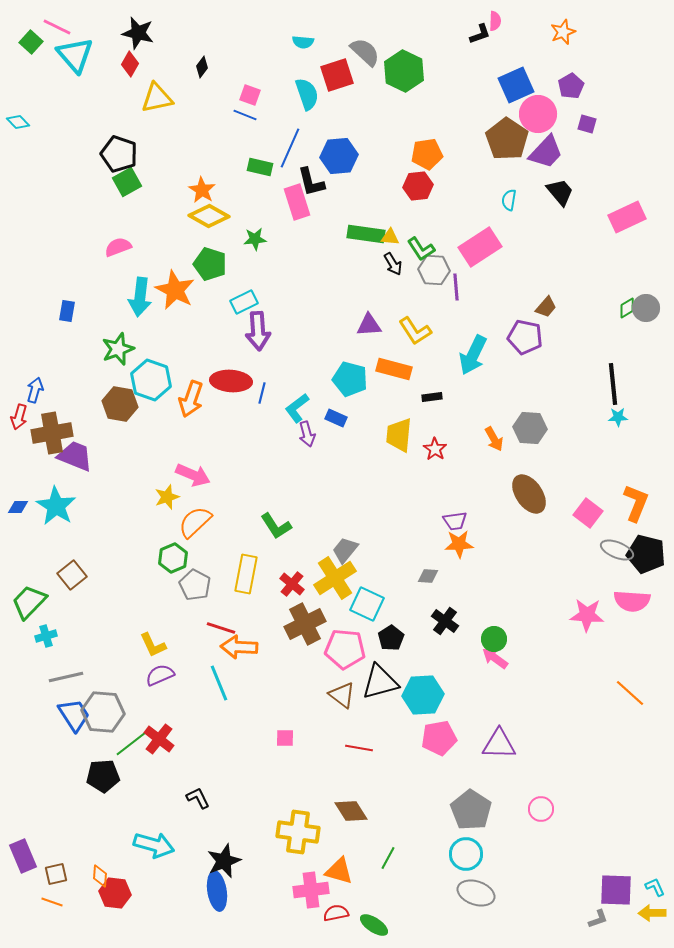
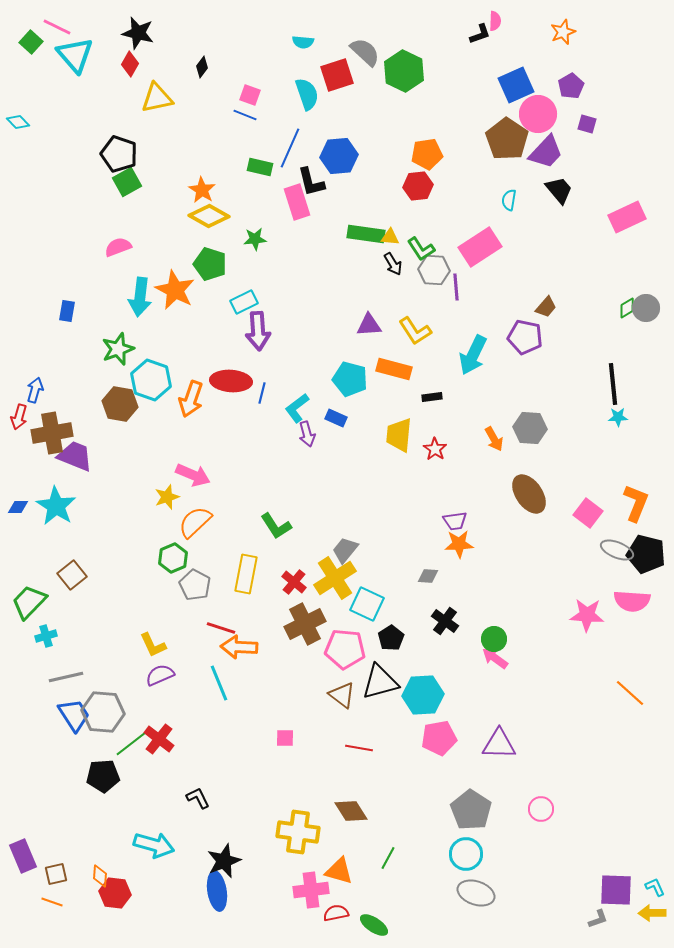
black trapezoid at (560, 192): moved 1 px left, 2 px up
red cross at (292, 584): moved 2 px right, 2 px up
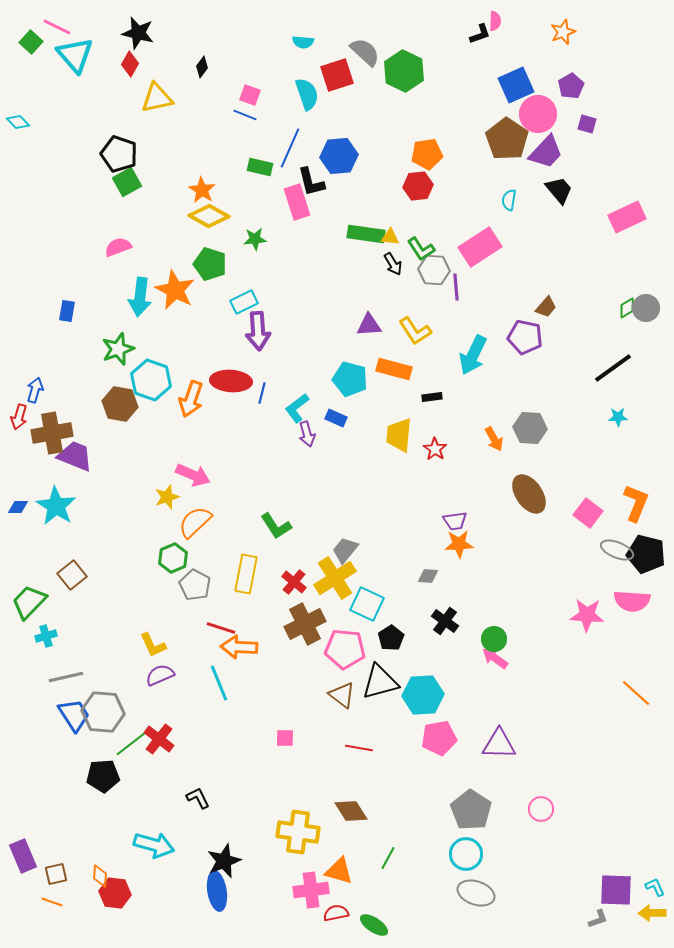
black line at (613, 384): moved 16 px up; rotated 60 degrees clockwise
orange line at (630, 693): moved 6 px right
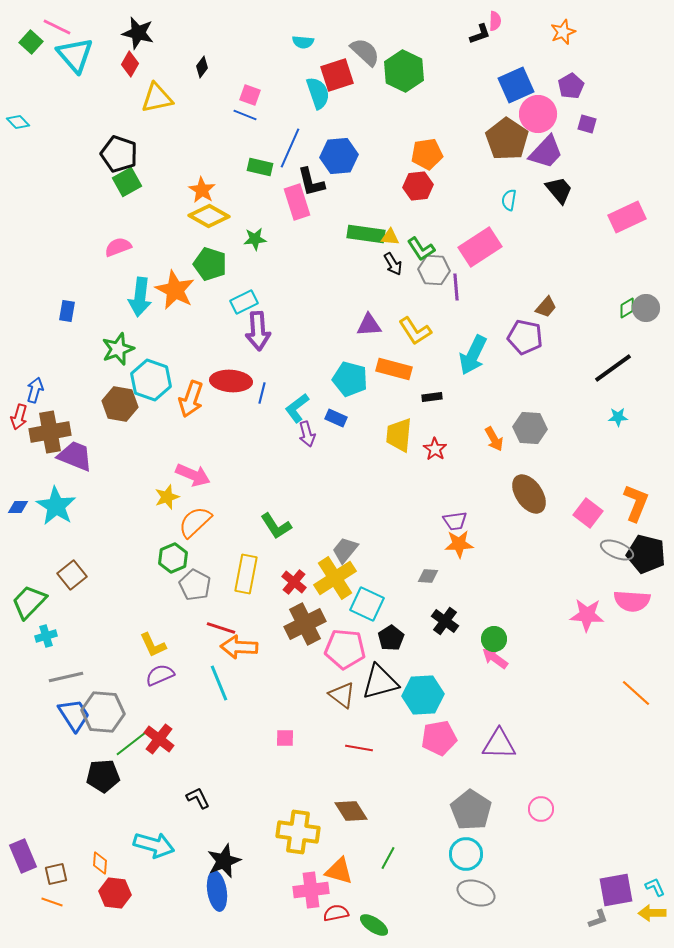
cyan semicircle at (307, 94): moved 11 px right, 1 px up
brown cross at (52, 433): moved 2 px left, 1 px up
orange diamond at (100, 876): moved 13 px up
purple square at (616, 890): rotated 12 degrees counterclockwise
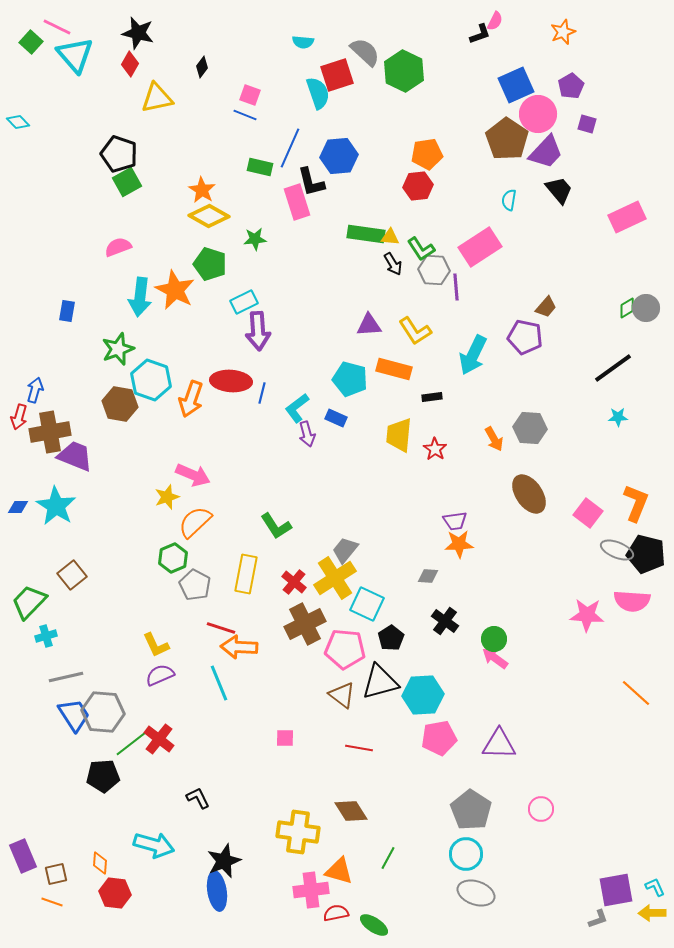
pink semicircle at (495, 21): rotated 24 degrees clockwise
yellow L-shape at (153, 645): moved 3 px right
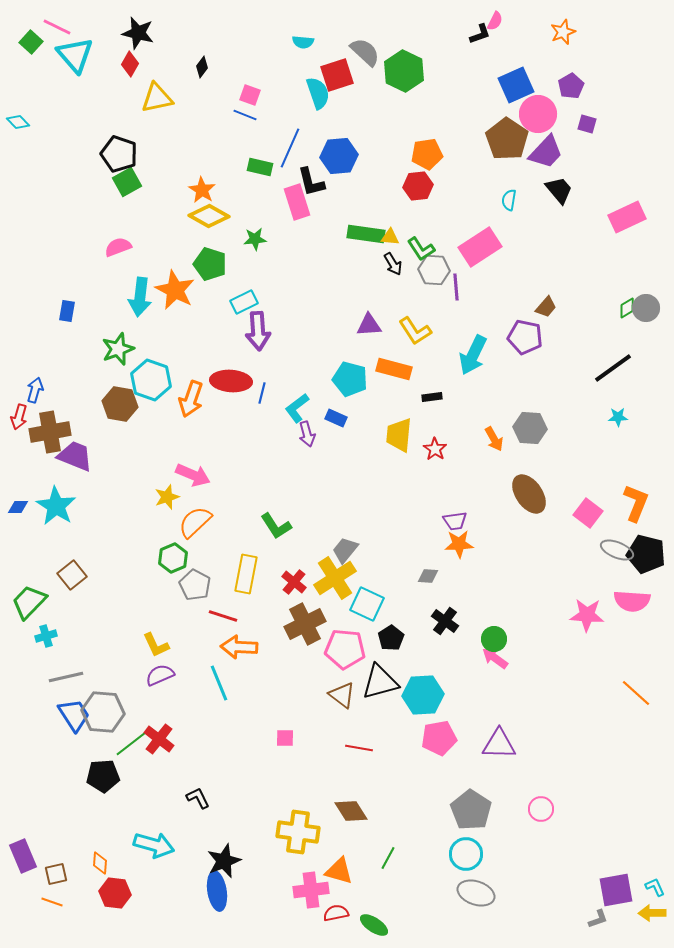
red line at (221, 628): moved 2 px right, 12 px up
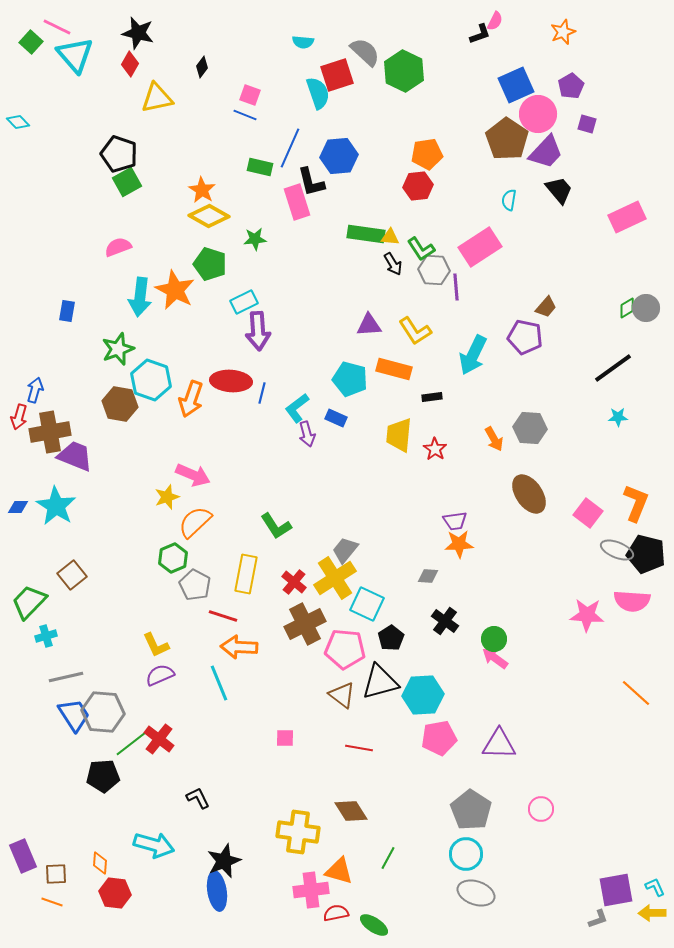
brown square at (56, 874): rotated 10 degrees clockwise
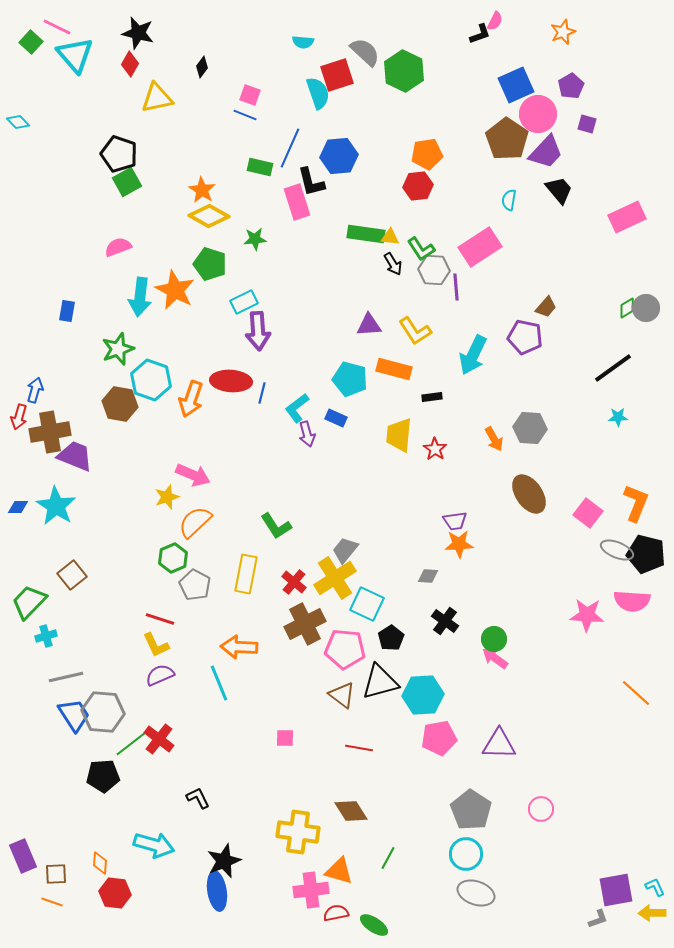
red line at (223, 616): moved 63 px left, 3 px down
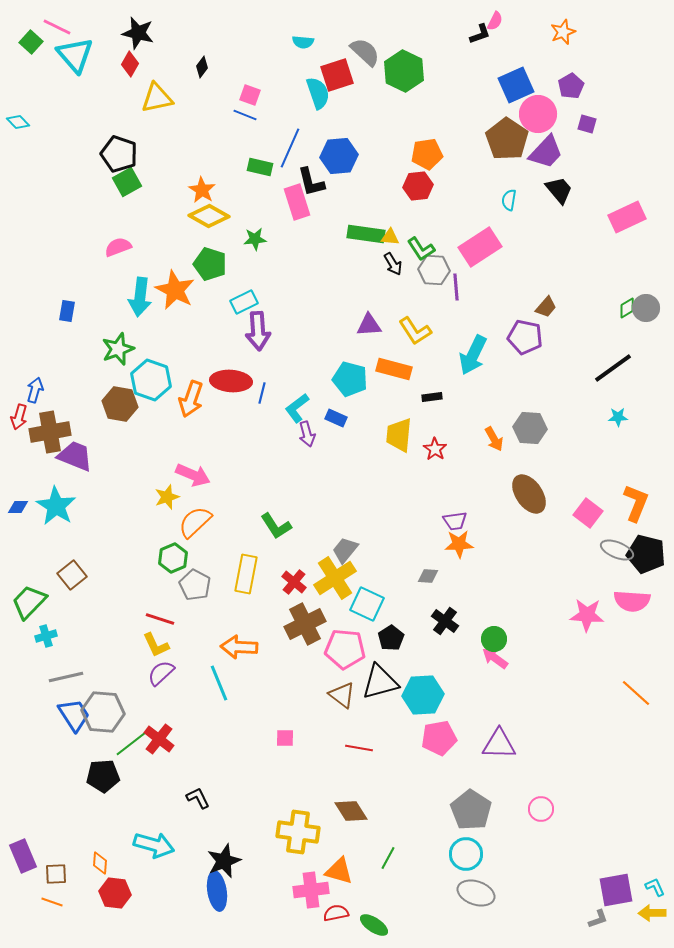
purple semicircle at (160, 675): moved 1 px right, 2 px up; rotated 20 degrees counterclockwise
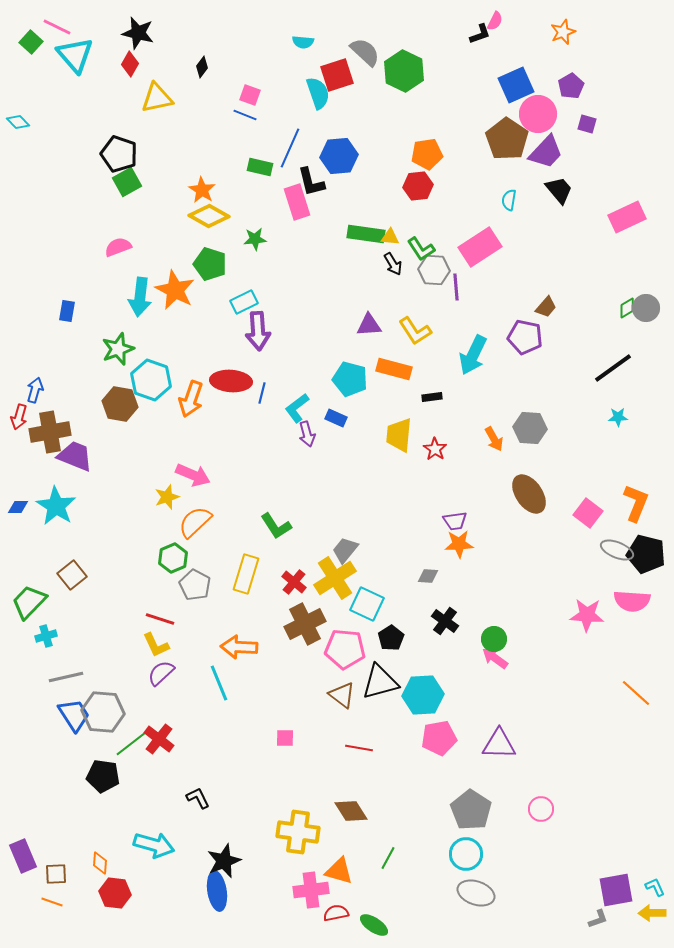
yellow rectangle at (246, 574): rotated 6 degrees clockwise
black pentagon at (103, 776): rotated 12 degrees clockwise
